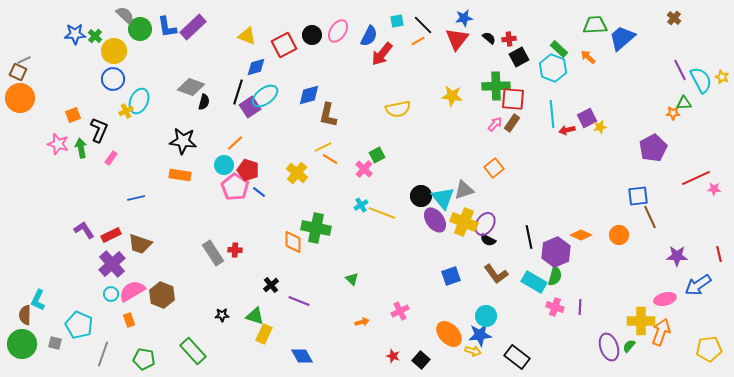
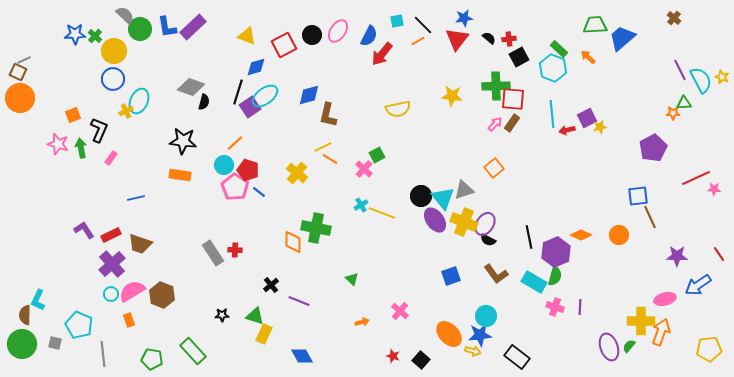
red line at (719, 254): rotated 21 degrees counterclockwise
pink cross at (400, 311): rotated 24 degrees counterclockwise
gray line at (103, 354): rotated 25 degrees counterclockwise
green pentagon at (144, 359): moved 8 px right
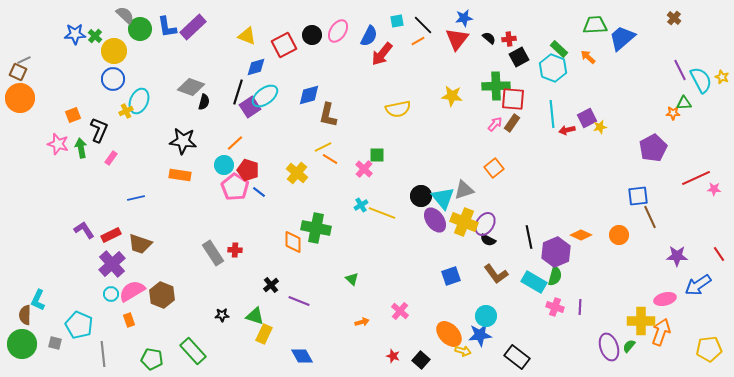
green square at (377, 155): rotated 28 degrees clockwise
yellow arrow at (473, 351): moved 10 px left
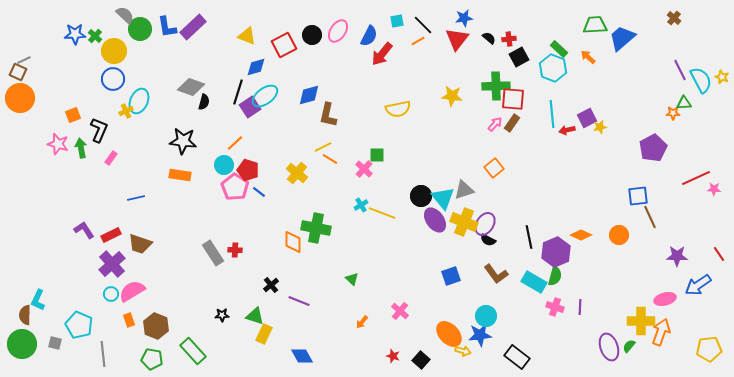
brown hexagon at (162, 295): moved 6 px left, 31 px down
orange arrow at (362, 322): rotated 144 degrees clockwise
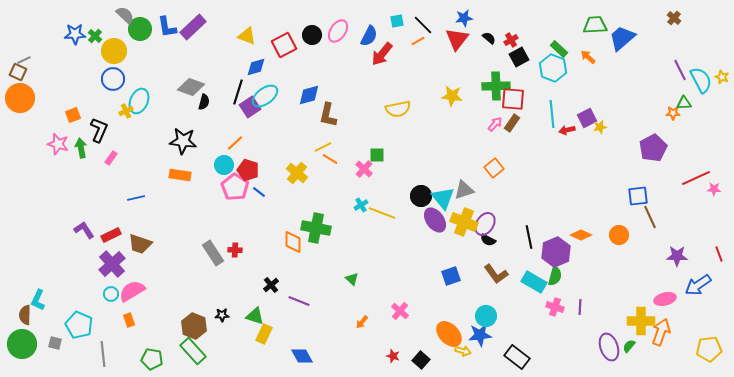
red cross at (509, 39): moved 2 px right, 1 px down; rotated 24 degrees counterclockwise
red line at (719, 254): rotated 14 degrees clockwise
brown hexagon at (156, 326): moved 38 px right
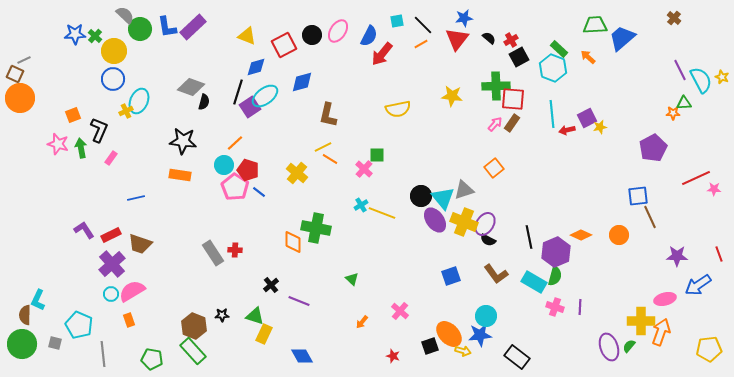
orange line at (418, 41): moved 3 px right, 3 px down
brown square at (18, 72): moved 3 px left, 2 px down
blue diamond at (309, 95): moved 7 px left, 13 px up
black square at (421, 360): moved 9 px right, 14 px up; rotated 30 degrees clockwise
